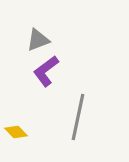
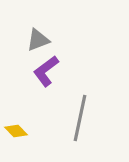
gray line: moved 2 px right, 1 px down
yellow diamond: moved 1 px up
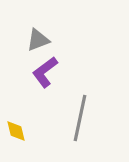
purple L-shape: moved 1 px left, 1 px down
yellow diamond: rotated 30 degrees clockwise
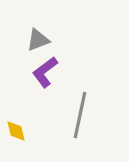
gray line: moved 3 px up
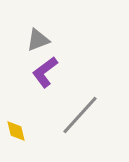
gray line: rotated 30 degrees clockwise
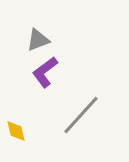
gray line: moved 1 px right
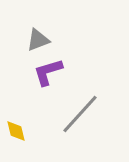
purple L-shape: moved 3 px right; rotated 20 degrees clockwise
gray line: moved 1 px left, 1 px up
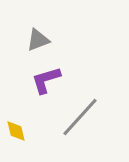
purple L-shape: moved 2 px left, 8 px down
gray line: moved 3 px down
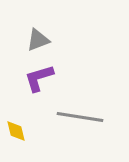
purple L-shape: moved 7 px left, 2 px up
gray line: rotated 57 degrees clockwise
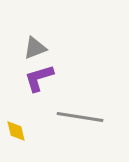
gray triangle: moved 3 px left, 8 px down
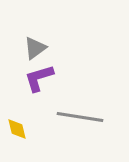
gray triangle: rotated 15 degrees counterclockwise
yellow diamond: moved 1 px right, 2 px up
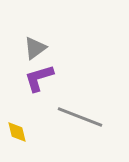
gray line: rotated 12 degrees clockwise
yellow diamond: moved 3 px down
